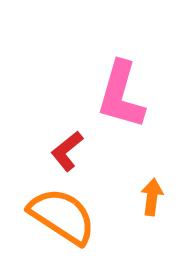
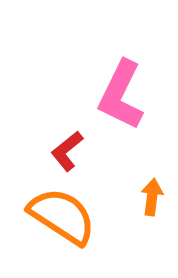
pink L-shape: rotated 10 degrees clockwise
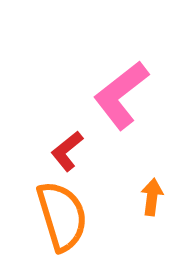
pink L-shape: rotated 26 degrees clockwise
orange semicircle: rotated 40 degrees clockwise
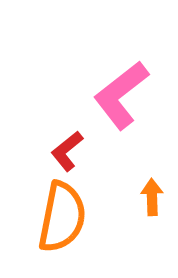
orange arrow: rotated 9 degrees counterclockwise
orange semicircle: moved 1 px down; rotated 28 degrees clockwise
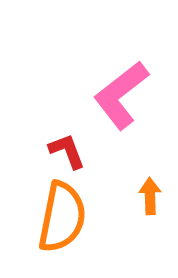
red L-shape: rotated 108 degrees clockwise
orange arrow: moved 2 px left, 1 px up
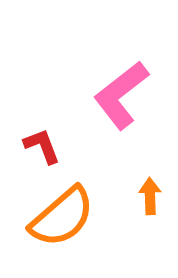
red L-shape: moved 25 px left, 5 px up
orange semicircle: rotated 38 degrees clockwise
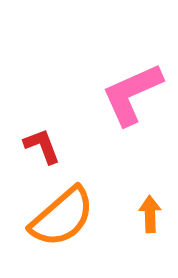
pink L-shape: moved 11 px right, 1 px up; rotated 14 degrees clockwise
orange arrow: moved 18 px down
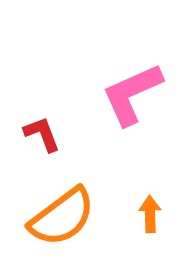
red L-shape: moved 12 px up
orange semicircle: rotated 4 degrees clockwise
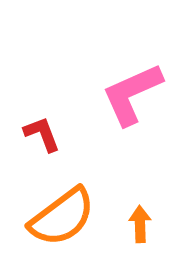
orange arrow: moved 10 px left, 10 px down
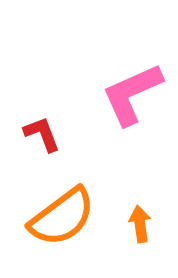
orange arrow: rotated 6 degrees counterclockwise
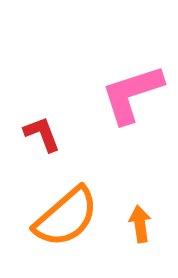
pink L-shape: rotated 6 degrees clockwise
orange semicircle: moved 4 px right; rotated 4 degrees counterclockwise
